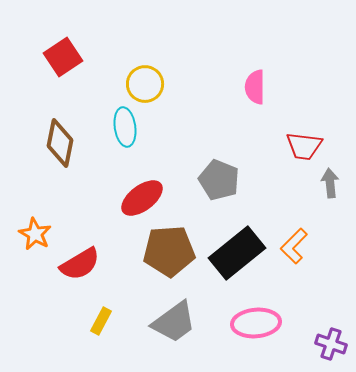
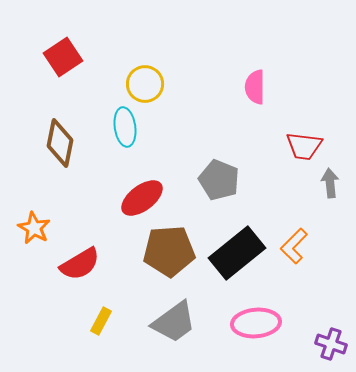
orange star: moved 1 px left, 6 px up
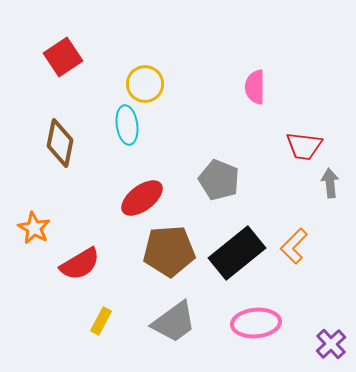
cyan ellipse: moved 2 px right, 2 px up
purple cross: rotated 28 degrees clockwise
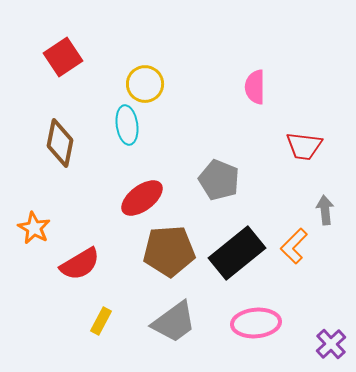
gray arrow: moved 5 px left, 27 px down
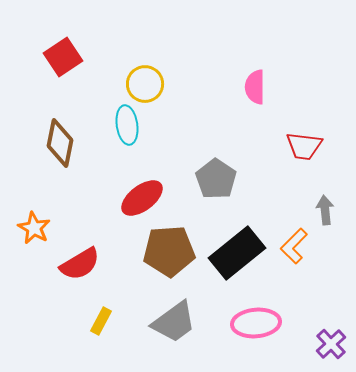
gray pentagon: moved 3 px left, 1 px up; rotated 12 degrees clockwise
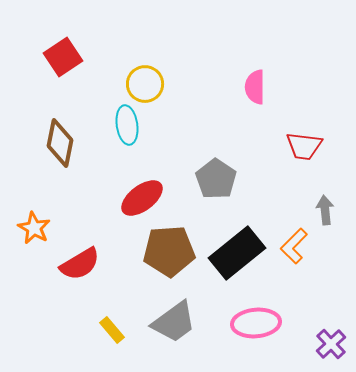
yellow rectangle: moved 11 px right, 9 px down; rotated 68 degrees counterclockwise
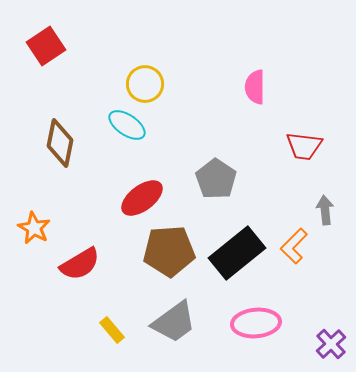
red square: moved 17 px left, 11 px up
cyan ellipse: rotated 48 degrees counterclockwise
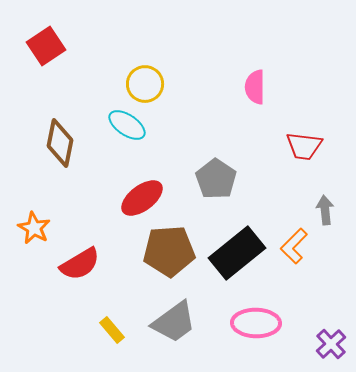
pink ellipse: rotated 6 degrees clockwise
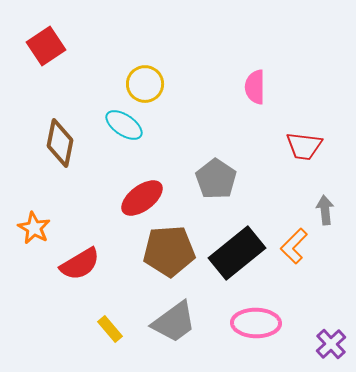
cyan ellipse: moved 3 px left
yellow rectangle: moved 2 px left, 1 px up
